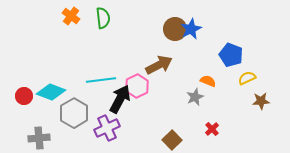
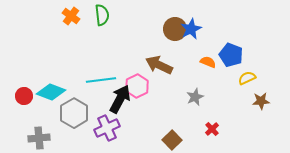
green semicircle: moved 1 px left, 3 px up
brown arrow: rotated 128 degrees counterclockwise
orange semicircle: moved 19 px up
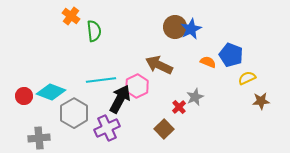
green semicircle: moved 8 px left, 16 px down
brown circle: moved 2 px up
red cross: moved 33 px left, 22 px up
brown square: moved 8 px left, 11 px up
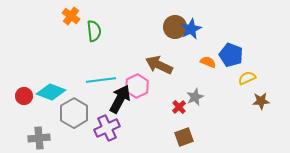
brown square: moved 20 px right, 8 px down; rotated 24 degrees clockwise
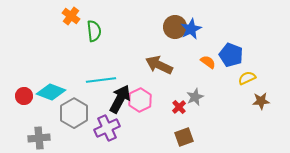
orange semicircle: rotated 14 degrees clockwise
pink hexagon: moved 3 px right, 14 px down
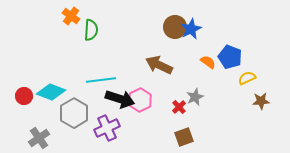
green semicircle: moved 3 px left, 1 px up; rotated 10 degrees clockwise
blue pentagon: moved 1 px left, 2 px down
black arrow: rotated 80 degrees clockwise
gray cross: rotated 30 degrees counterclockwise
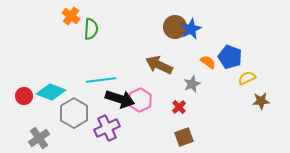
green semicircle: moved 1 px up
gray star: moved 3 px left, 13 px up
